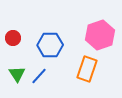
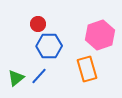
red circle: moved 25 px right, 14 px up
blue hexagon: moved 1 px left, 1 px down
orange rectangle: rotated 35 degrees counterclockwise
green triangle: moved 1 px left, 4 px down; rotated 24 degrees clockwise
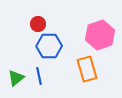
blue line: rotated 54 degrees counterclockwise
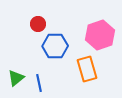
blue hexagon: moved 6 px right
blue line: moved 7 px down
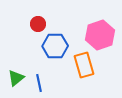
orange rectangle: moved 3 px left, 4 px up
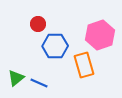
blue line: rotated 54 degrees counterclockwise
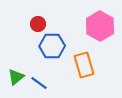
pink hexagon: moved 9 px up; rotated 12 degrees counterclockwise
blue hexagon: moved 3 px left
green triangle: moved 1 px up
blue line: rotated 12 degrees clockwise
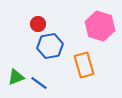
pink hexagon: rotated 12 degrees counterclockwise
blue hexagon: moved 2 px left; rotated 10 degrees counterclockwise
green triangle: rotated 18 degrees clockwise
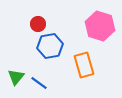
green triangle: rotated 30 degrees counterclockwise
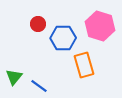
blue hexagon: moved 13 px right, 8 px up; rotated 10 degrees clockwise
green triangle: moved 2 px left
blue line: moved 3 px down
